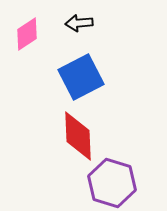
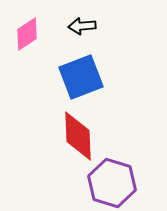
black arrow: moved 3 px right, 3 px down
blue square: rotated 6 degrees clockwise
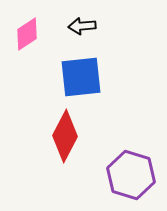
blue square: rotated 15 degrees clockwise
red diamond: moved 13 px left; rotated 30 degrees clockwise
purple hexagon: moved 19 px right, 8 px up
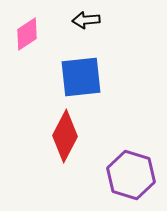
black arrow: moved 4 px right, 6 px up
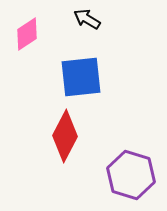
black arrow: moved 1 px right, 1 px up; rotated 36 degrees clockwise
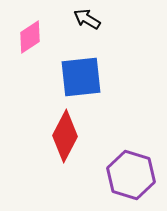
pink diamond: moved 3 px right, 3 px down
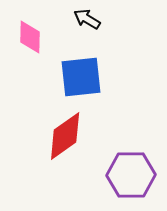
pink diamond: rotated 56 degrees counterclockwise
red diamond: rotated 27 degrees clockwise
purple hexagon: rotated 18 degrees counterclockwise
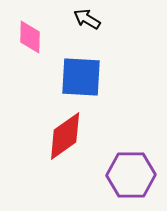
blue square: rotated 9 degrees clockwise
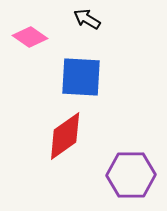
pink diamond: rotated 56 degrees counterclockwise
